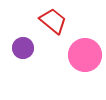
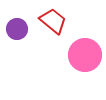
purple circle: moved 6 px left, 19 px up
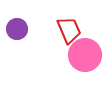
red trapezoid: moved 16 px right, 9 px down; rotated 28 degrees clockwise
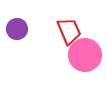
red trapezoid: moved 1 px down
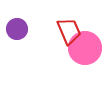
pink circle: moved 7 px up
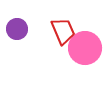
red trapezoid: moved 6 px left
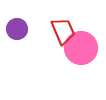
pink circle: moved 4 px left
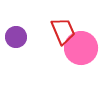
purple circle: moved 1 px left, 8 px down
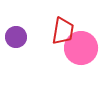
red trapezoid: rotated 32 degrees clockwise
